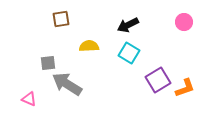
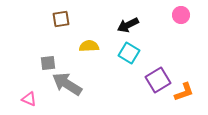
pink circle: moved 3 px left, 7 px up
orange L-shape: moved 1 px left, 4 px down
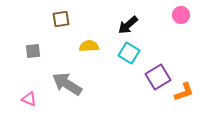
black arrow: rotated 15 degrees counterclockwise
gray square: moved 15 px left, 12 px up
purple square: moved 3 px up
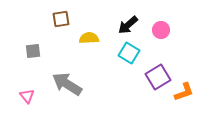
pink circle: moved 20 px left, 15 px down
yellow semicircle: moved 8 px up
pink triangle: moved 2 px left, 3 px up; rotated 28 degrees clockwise
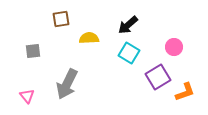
pink circle: moved 13 px right, 17 px down
gray arrow: rotated 96 degrees counterclockwise
orange L-shape: moved 1 px right
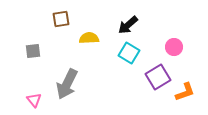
pink triangle: moved 7 px right, 4 px down
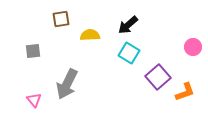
yellow semicircle: moved 1 px right, 3 px up
pink circle: moved 19 px right
purple square: rotated 10 degrees counterclockwise
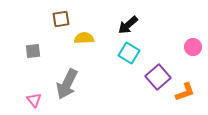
yellow semicircle: moved 6 px left, 3 px down
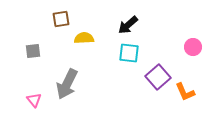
cyan square: rotated 25 degrees counterclockwise
orange L-shape: rotated 85 degrees clockwise
